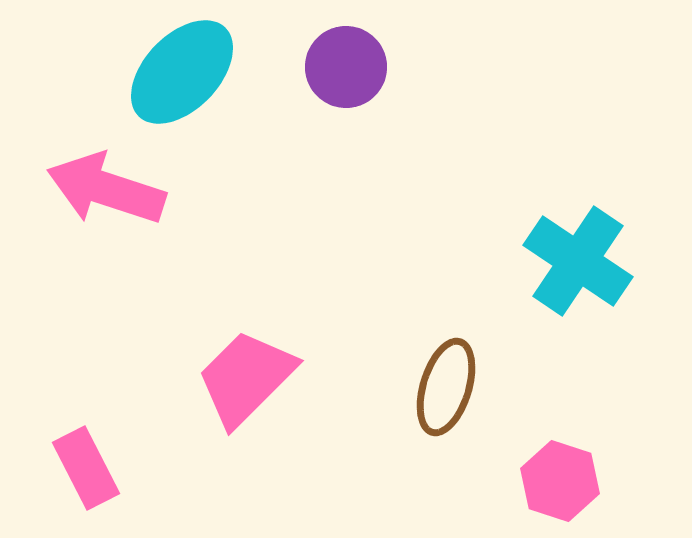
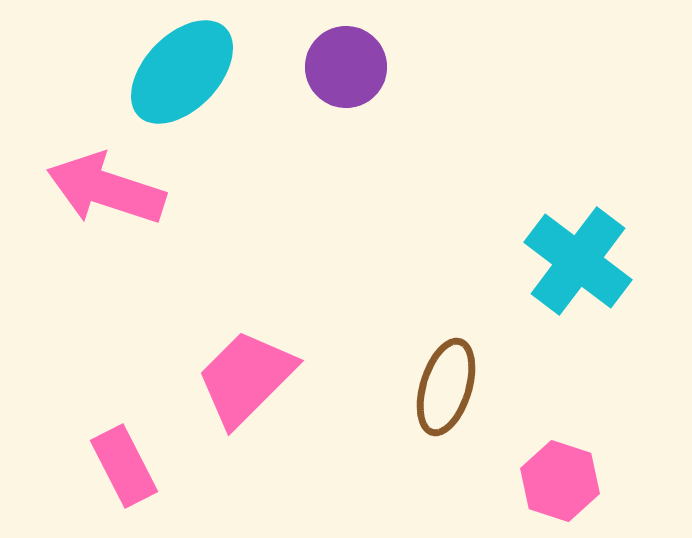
cyan cross: rotated 3 degrees clockwise
pink rectangle: moved 38 px right, 2 px up
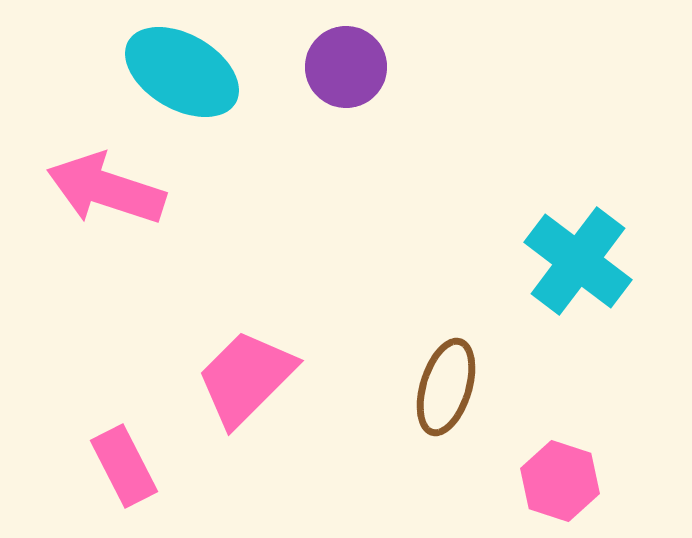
cyan ellipse: rotated 76 degrees clockwise
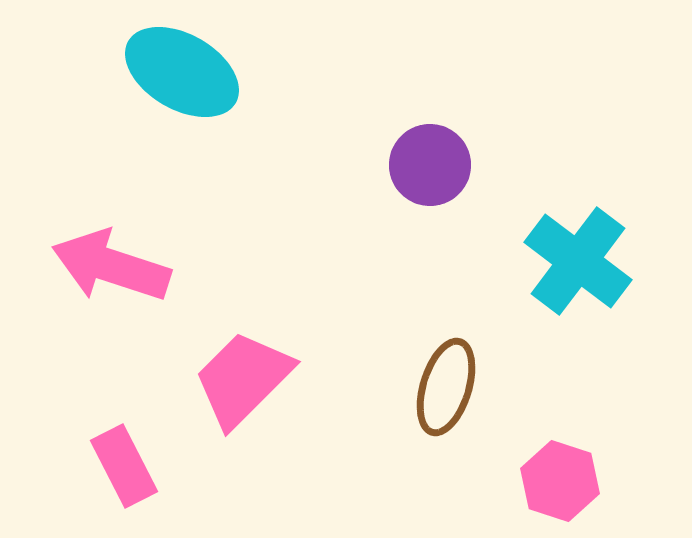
purple circle: moved 84 px right, 98 px down
pink arrow: moved 5 px right, 77 px down
pink trapezoid: moved 3 px left, 1 px down
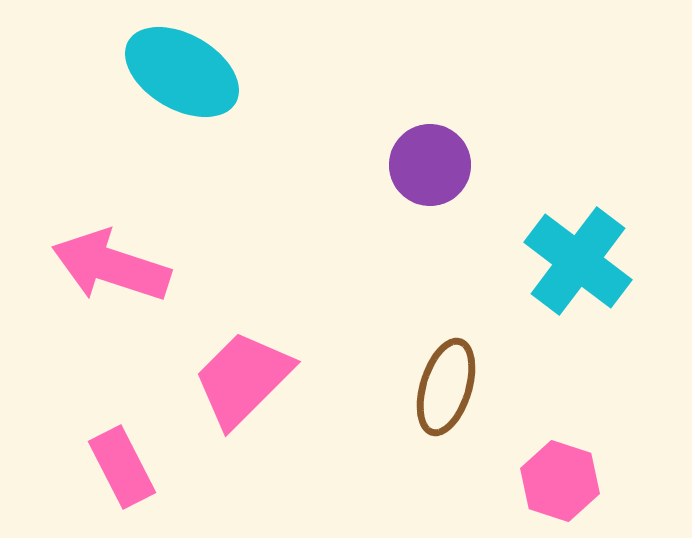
pink rectangle: moved 2 px left, 1 px down
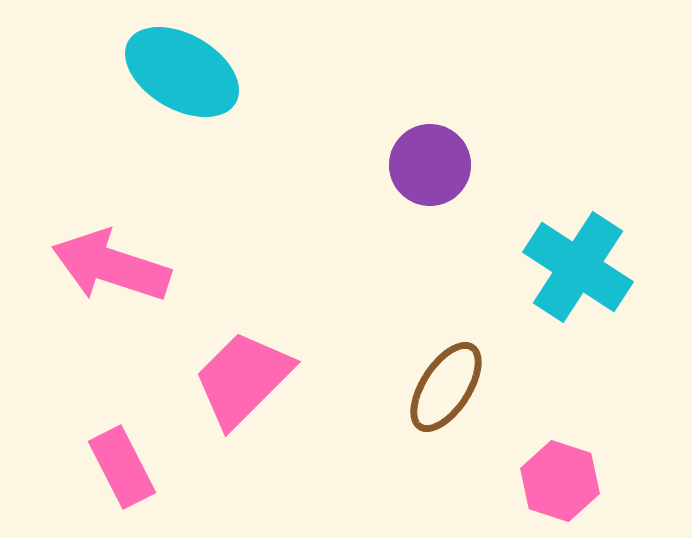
cyan cross: moved 6 px down; rotated 4 degrees counterclockwise
brown ellipse: rotated 16 degrees clockwise
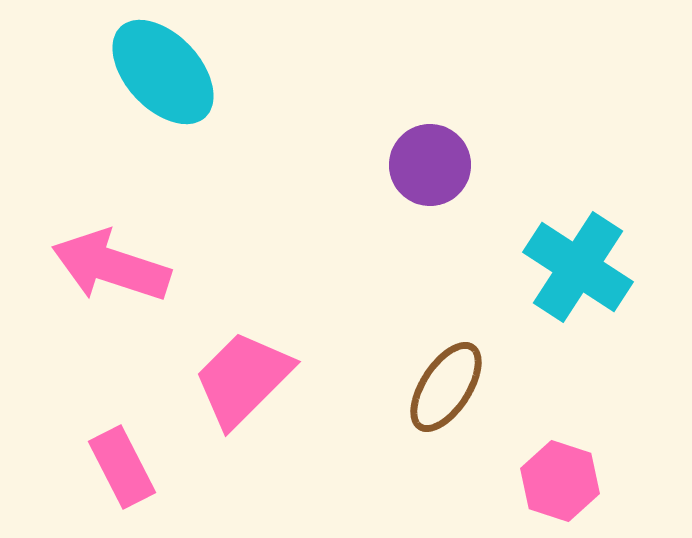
cyan ellipse: moved 19 px left; rotated 17 degrees clockwise
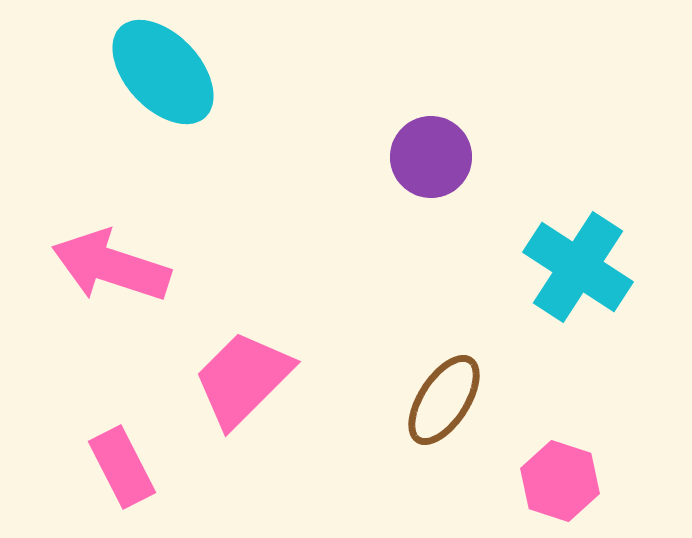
purple circle: moved 1 px right, 8 px up
brown ellipse: moved 2 px left, 13 px down
